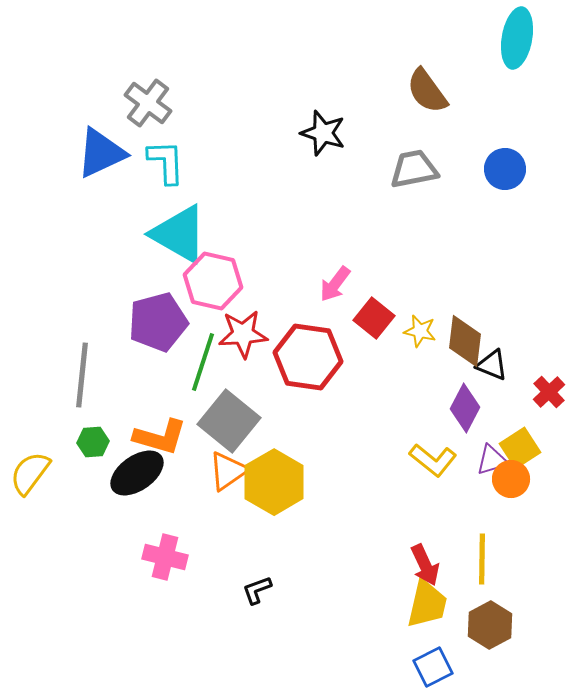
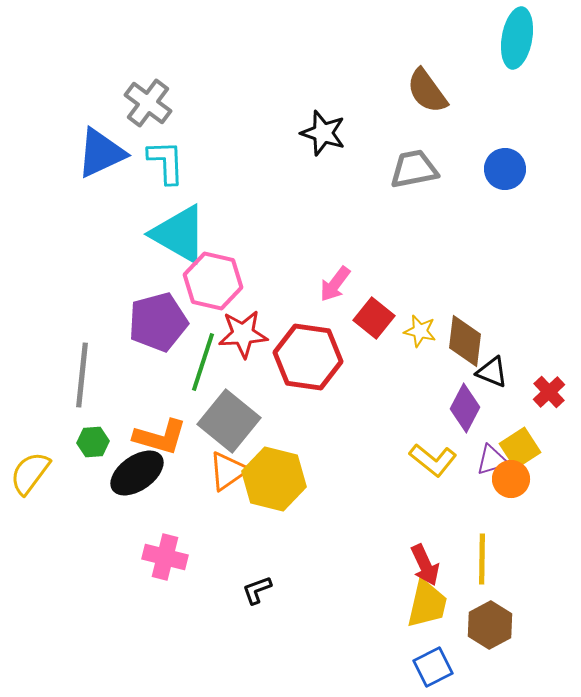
black triangle: moved 7 px down
yellow hexagon: moved 3 px up; rotated 16 degrees counterclockwise
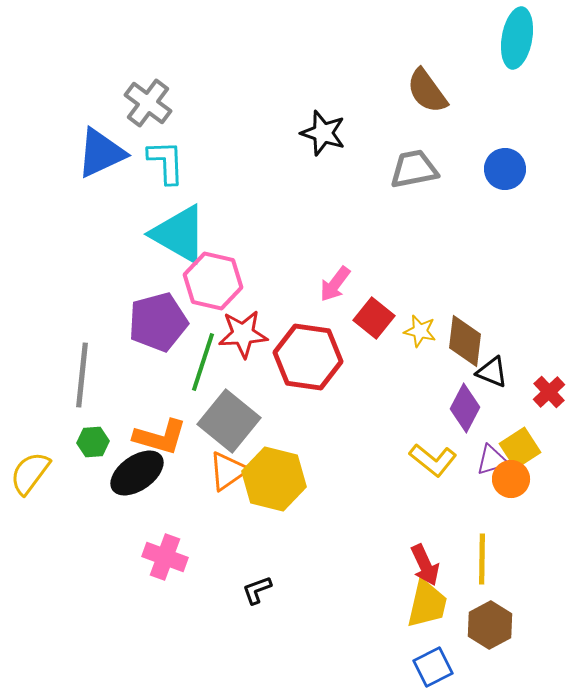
pink cross: rotated 6 degrees clockwise
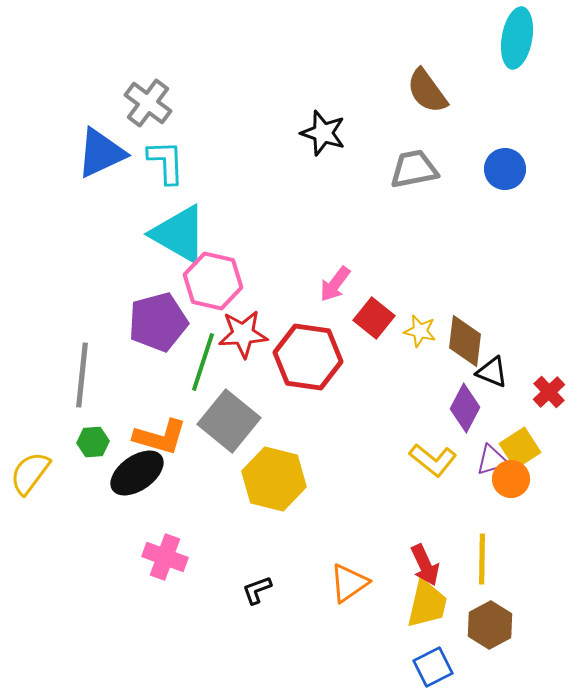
orange triangle: moved 121 px right, 112 px down
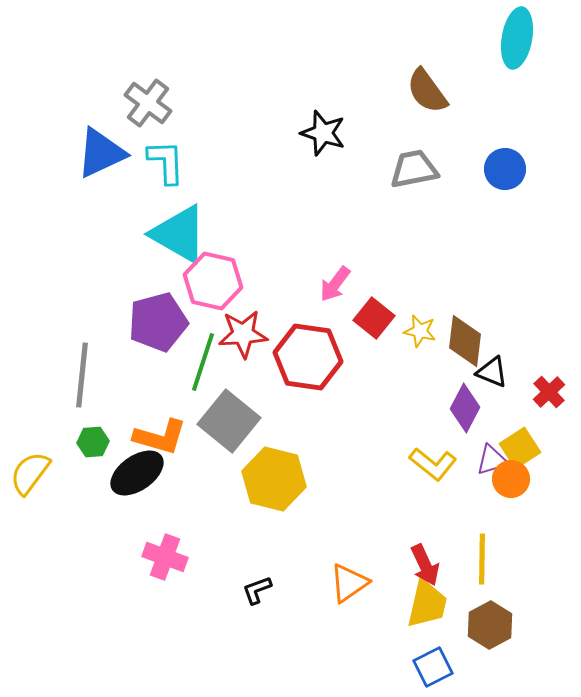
yellow L-shape: moved 4 px down
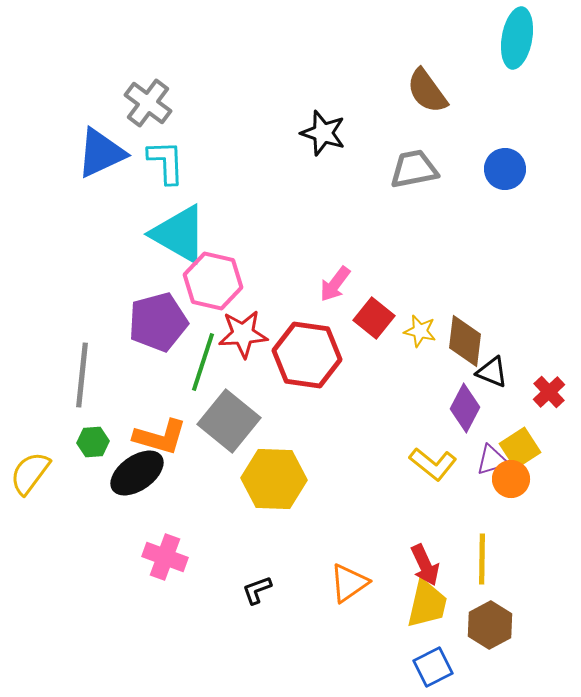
red hexagon: moved 1 px left, 2 px up
yellow hexagon: rotated 12 degrees counterclockwise
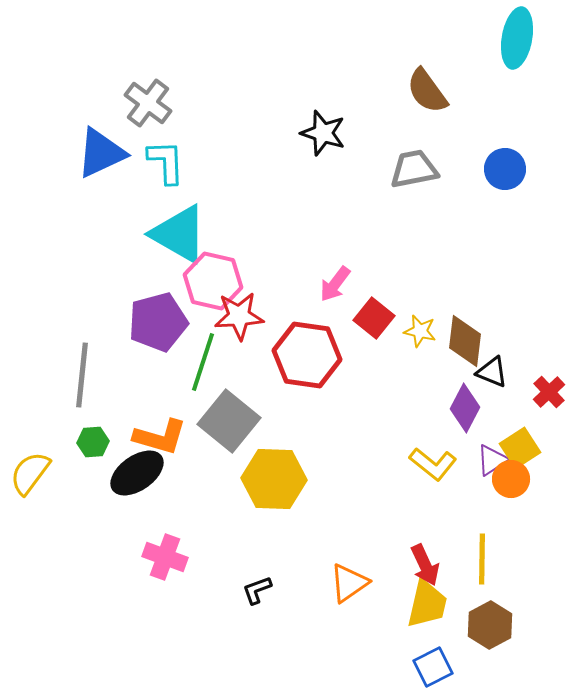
red star: moved 4 px left, 18 px up
purple triangle: rotated 16 degrees counterclockwise
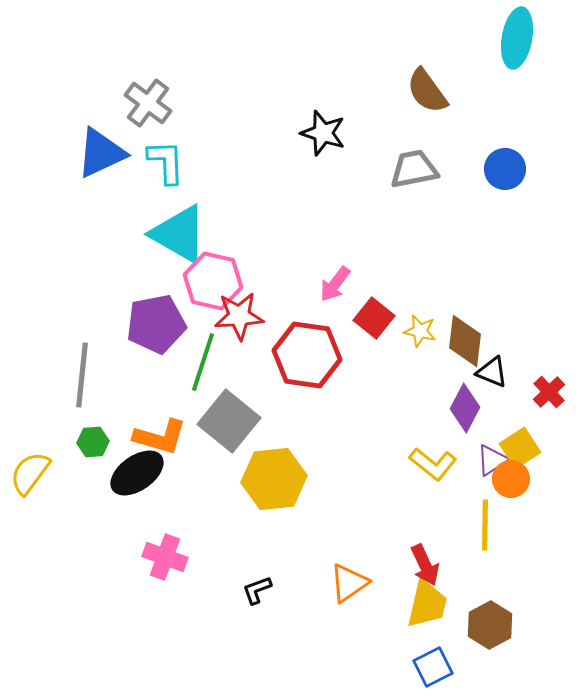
purple pentagon: moved 2 px left, 2 px down; rotated 4 degrees clockwise
yellow hexagon: rotated 8 degrees counterclockwise
yellow line: moved 3 px right, 34 px up
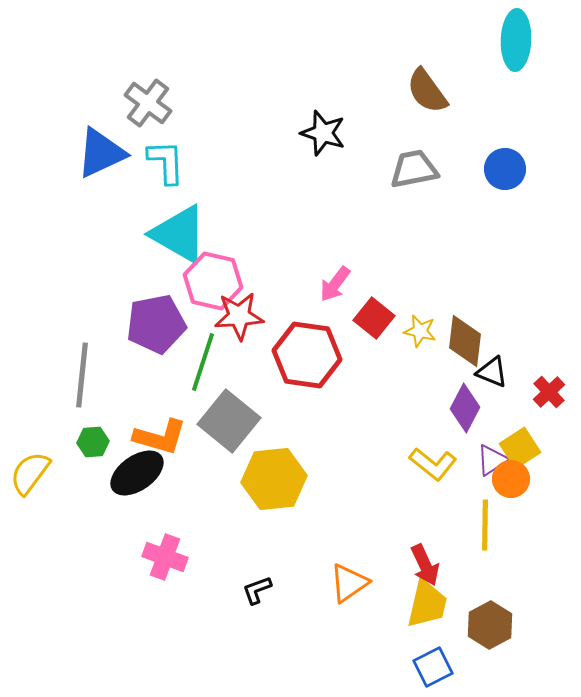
cyan ellipse: moved 1 px left, 2 px down; rotated 8 degrees counterclockwise
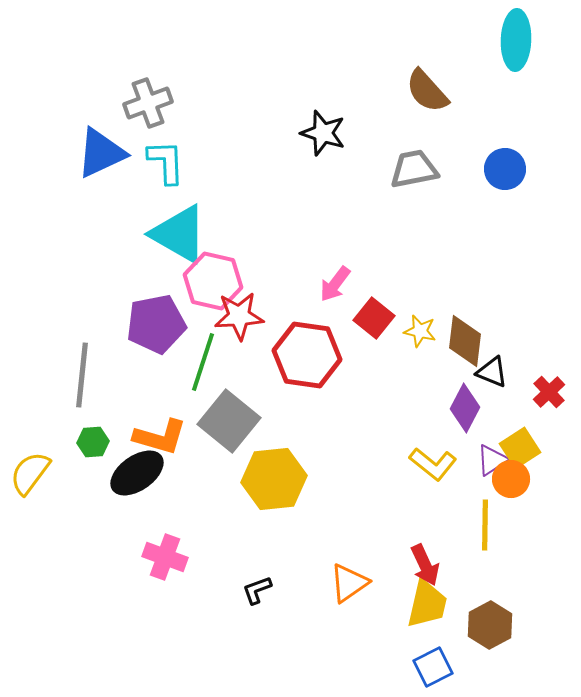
brown semicircle: rotated 6 degrees counterclockwise
gray cross: rotated 33 degrees clockwise
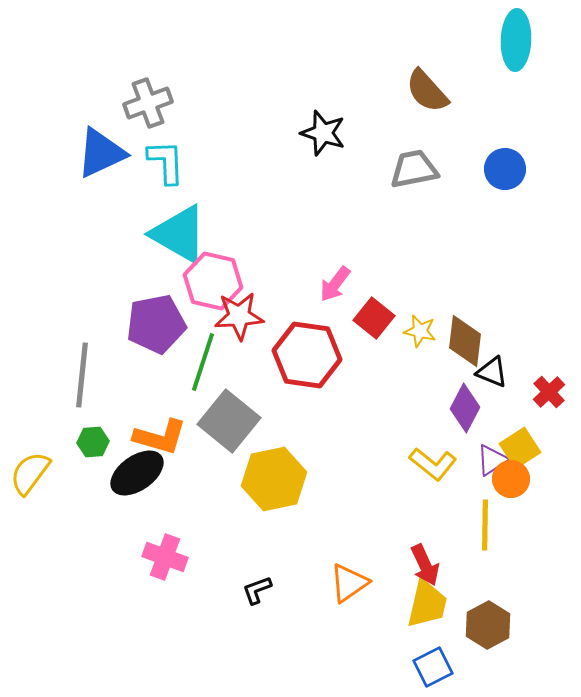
yellow hexagon: rotated 6 degrees counterclockwise
brown hexagon: moved 2 px left
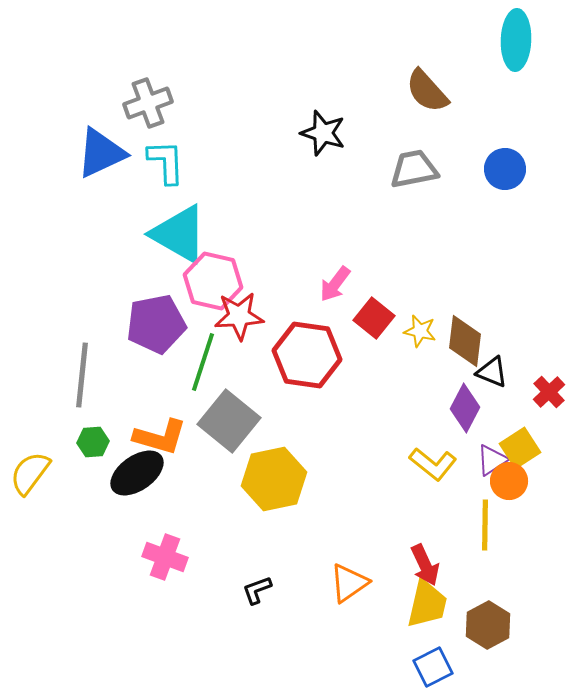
orange circle: moved 2 px left, 2 px down
